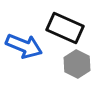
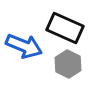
gray hexagon: moved 9 px left
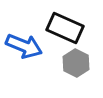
gray hexagon: moved 8 px right, 1 px up
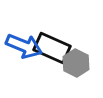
black rectangle: moved 13 px left, 20 px down
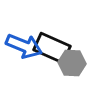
gray hexagon: moved 4 px left; rotated 24 degrees counterclockwise
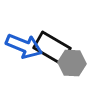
black rectangle: rotated 6 degrees clockwise
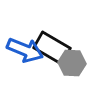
blue arrow: moved 1 px right, 4 px down
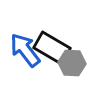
blue arrow: rotated 150 degrees counterclockwise
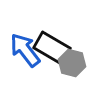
gray hexagon: rotated 12 degrees clockwise
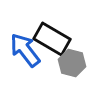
black rectangle: moved 9 px up
